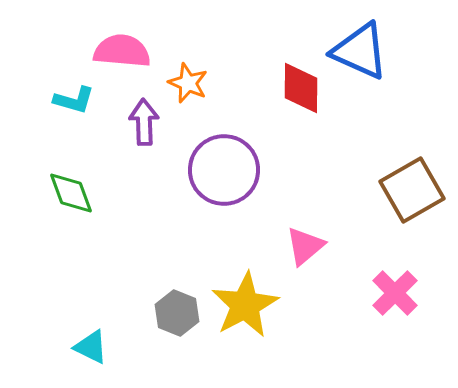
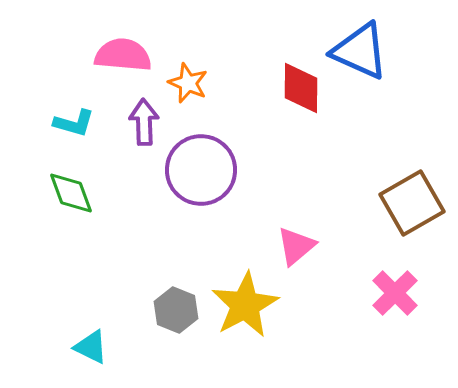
pink semicircle: moved 1 px right, 4 px down
cyan L-shape: moved 23 px down
purple circle: moved 23 px left
brown square: moved 13 px down
pink triangle: moved 9 px left
gray hexagon: moved 1 px left, 3 px up
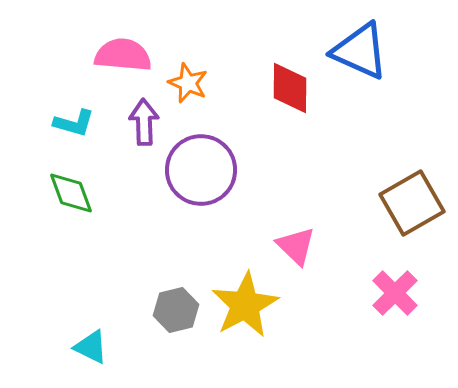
red diamond: moved 11 px left
pink triangle: rotated 36 degrees counterclockwise
gray hexagon: rotated 24 degrees clockwise
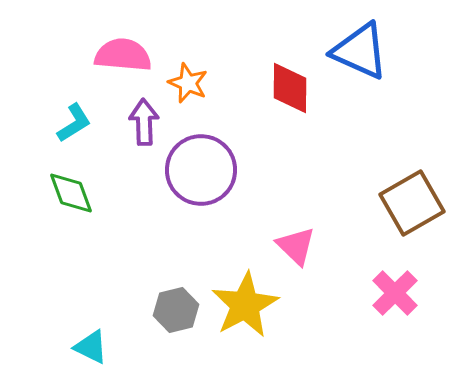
cyan L-shape: rotated 48 degrees counterclockwise
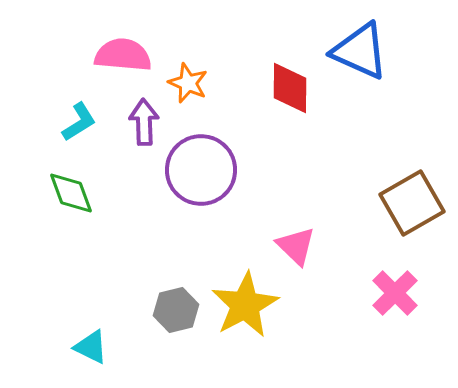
cyan L-shape: moved 5 px right, 1 px up
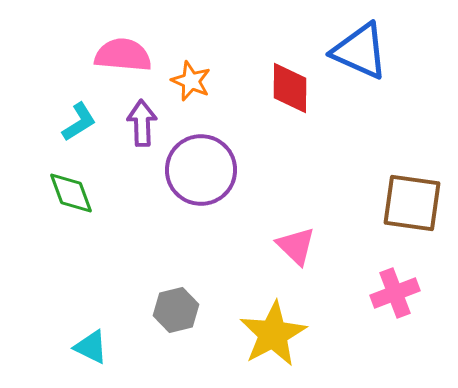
orange star: moved 3 px right, 2 px up
purple arrow: moved 2 px left, 1 px down
brown square: rotated 38 degrees clockwise
pink cross: rotated 24 degrees clockwise
yellow star: moved 28 px right, 29 px down
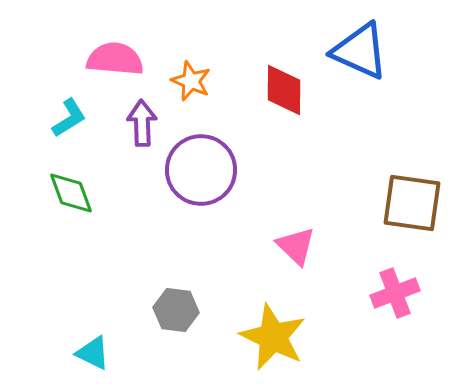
pink semicircle: moved 8 px left, 4 px down
red diamond: moved 6 px left, 2 px down
cyan L-shape: moved 10 px left, 4 px up
gray hexagon: rotated 21 degrees clockwise
yellow star: moved 3 px down; rotated 18 degrees counterclockwise
cyan triangle: moved 2 px right, 6 px down
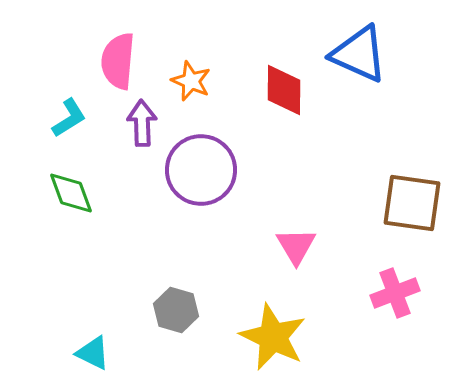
blue triangle: moved 1 px left, 3 px down
pink semicircle: moved 3 px right, 2 px down; rotated 90 degrees counterclockwise
pink triangle: rotated 15 degrees clockwise
gray hexagon: rotated 9 degrees clockwise
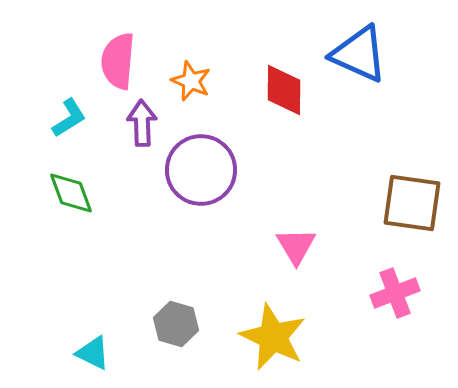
gray hexagon: moved 14 px down
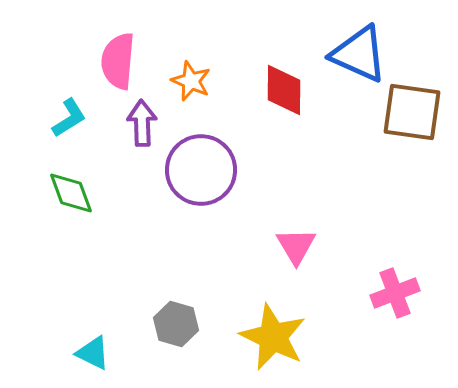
brown square: moved 91 px up
